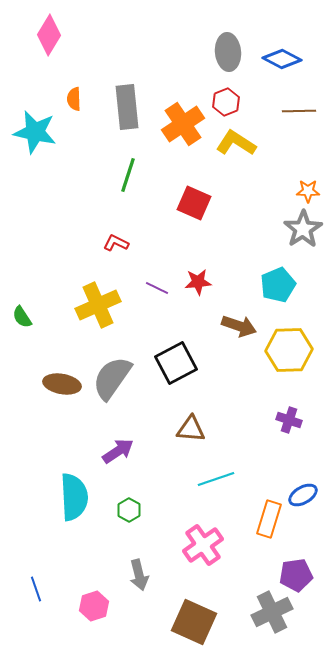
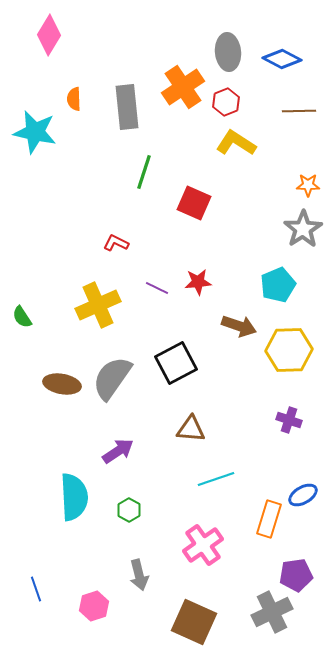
orange cross: moved 37 px up
green line: moved 16 px right, 3 px up
orange star: moved 6 px up
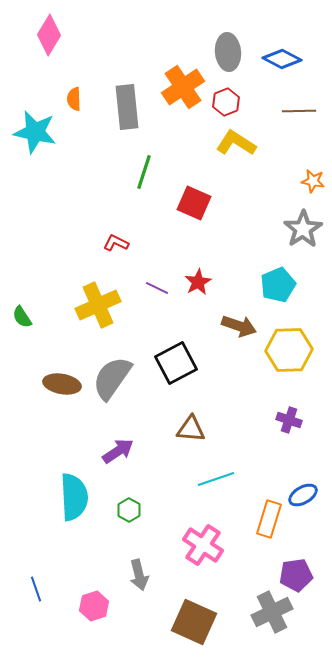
orange star: moved 5 px right, 4 px up; rotated 10 degrees clockwise
red star: rotated 24 degrees counterclockwise
pink cross: rotated 21 degrees counterclockwise
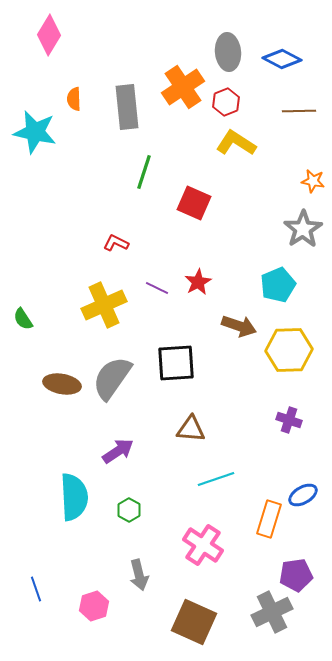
yellow cross: moved 6 px right
green semicircle: moved 1 px right, 2 px down
black square: rotated 24 degrees clockwise
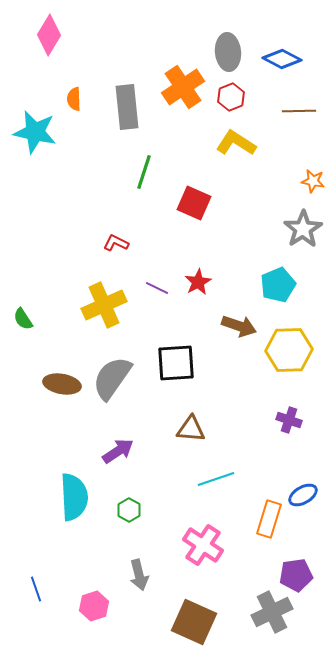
red hexagon: moved 5 px right, 5 px up
